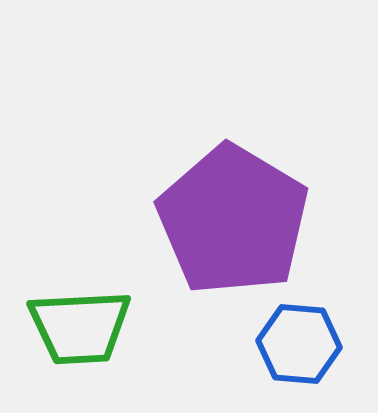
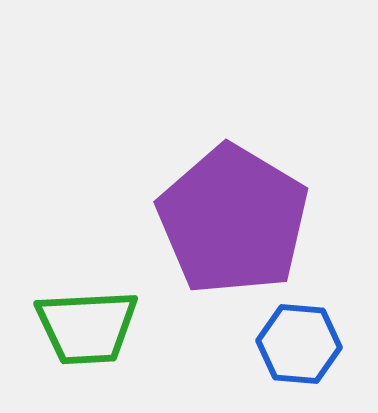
green trapezoid: moved 7 px right
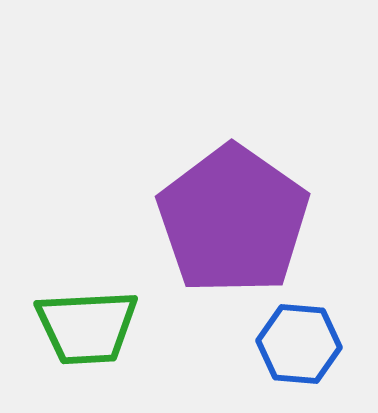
purple pentagon: rotated 4 degrees clockwise
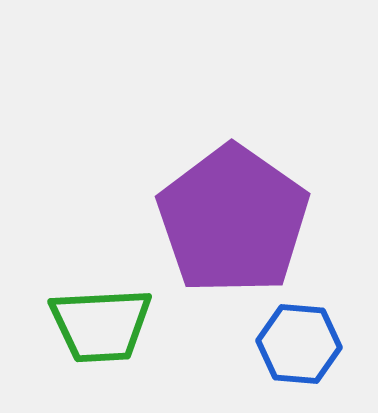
green trapezoid: moved 14 px right, 2 px up
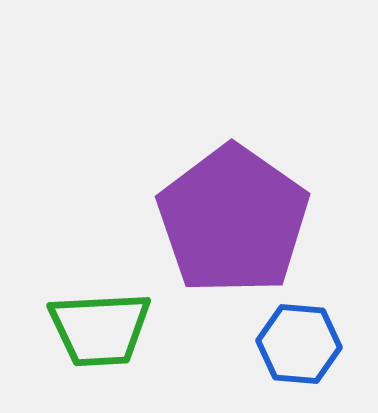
green trapezoid: moved 1 px left, 4 px down
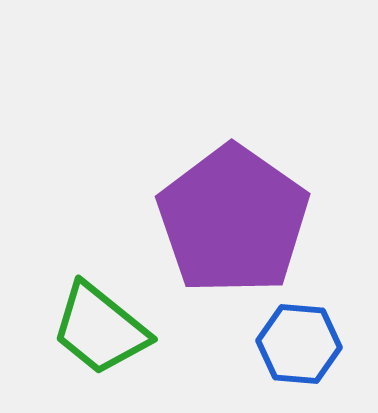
green trapezoid: rotated 42 degrees clockwise
